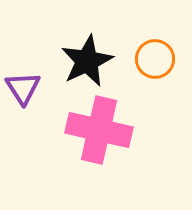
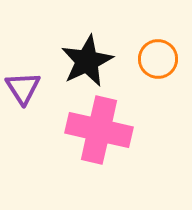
orange circle: moved 3 px right
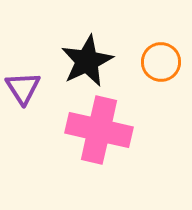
orange circle: moved 3 px right, 3 px down
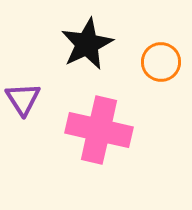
black star: moved 17 px up
purple triangle: moved 11 px down
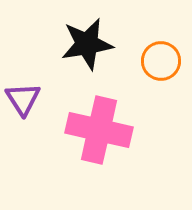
black star: rotated 16 degrees clockwise
orange circle: moved 1 px up
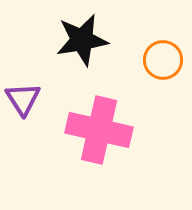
black star: moved 5 px left, 4 px up
orange circle: moved 2 px right, 1 px up
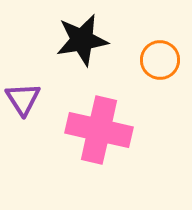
orange circle: moved 3 px left
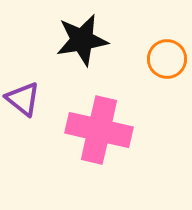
orange circle: moved 7 px right, 1 px up
purple triangle: rotated 18 degrees counterclockwise
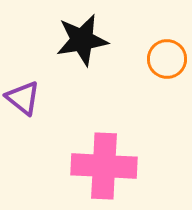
purple triangle: moved 1 px up
pink cross: moved 5 px right, 36 px down; rotated 10 degrees counterclockwise
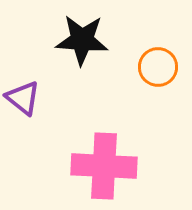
black star: rotated 14 degrees clockwise
orange circle: moved 9 px left, 8 px down
